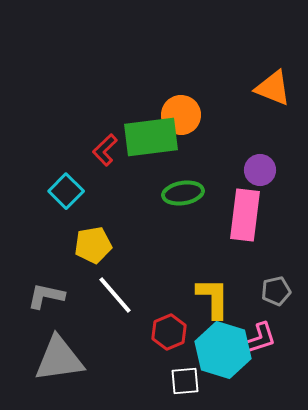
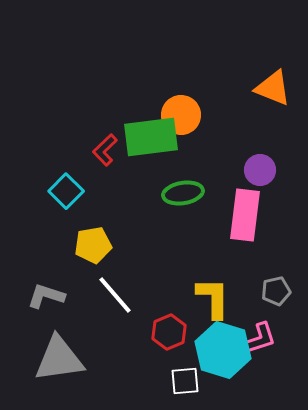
gray L-shape: rotated 6 degrees clockwise
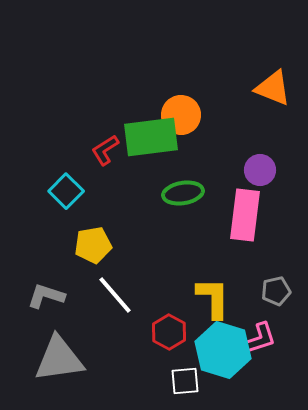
red L-shape: rotated 12 degrees clockwise
red hexagon: rotated 8 degrees counterclockwise
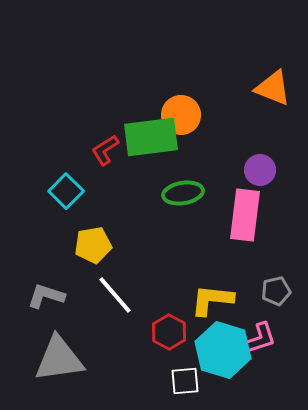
yellow L-shape: moved 1 px left, 2 px down; rotated 84 degrees counterclockwise
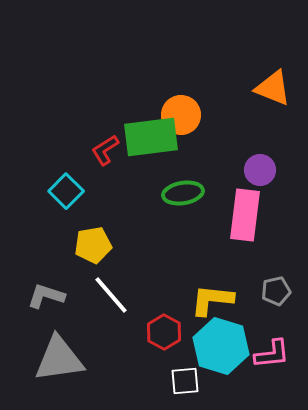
white line: moved 4 px left
red hexagon: moved 5 px left
pink L-shape: moved 13 px right, 15 px down; rotated 12 degrees clockwise
cyan hexagon: moved 2 px left, 4 px up
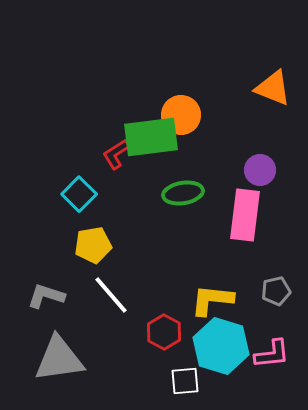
red L-shape: moved 11 px right, 4 px down
cyan square: moved 13 px right, 3 px down
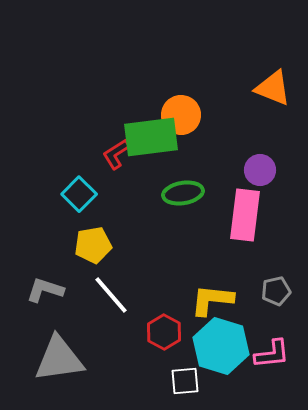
gray L-shape: moved 1 px left, 6 px up
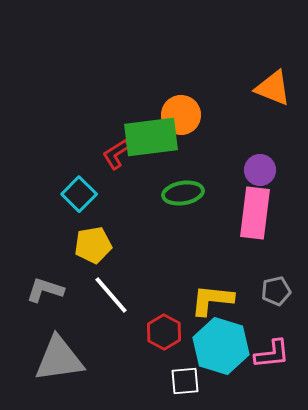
pink rectangle: moved 10 px right, 2 px up
